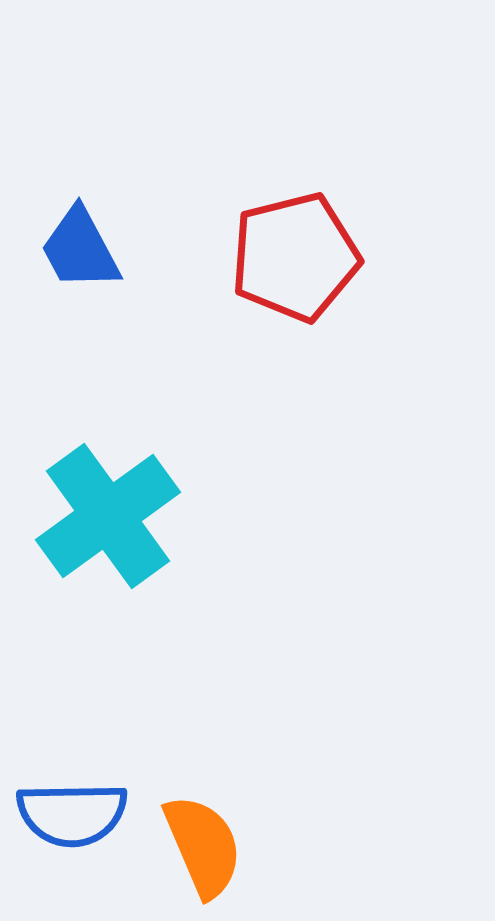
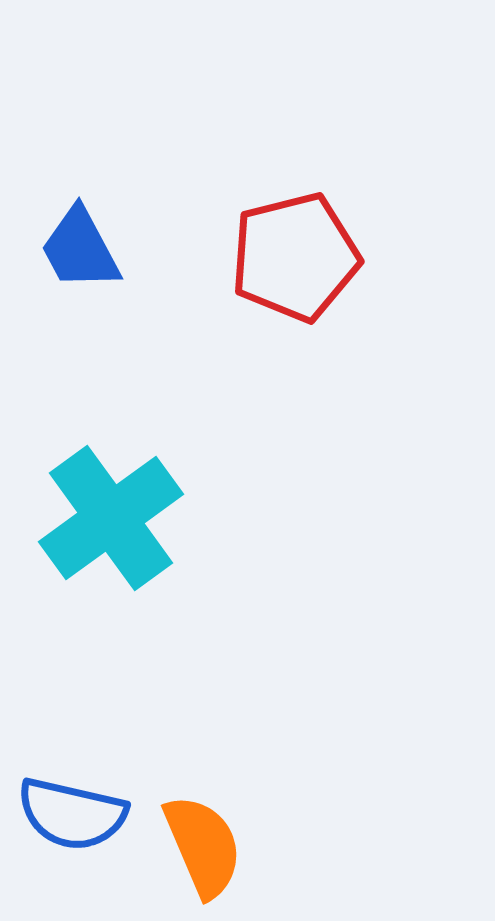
cyan cross: moved 3 px right, 2 px down
blue semicircle: rotated 14 degrees clockwise
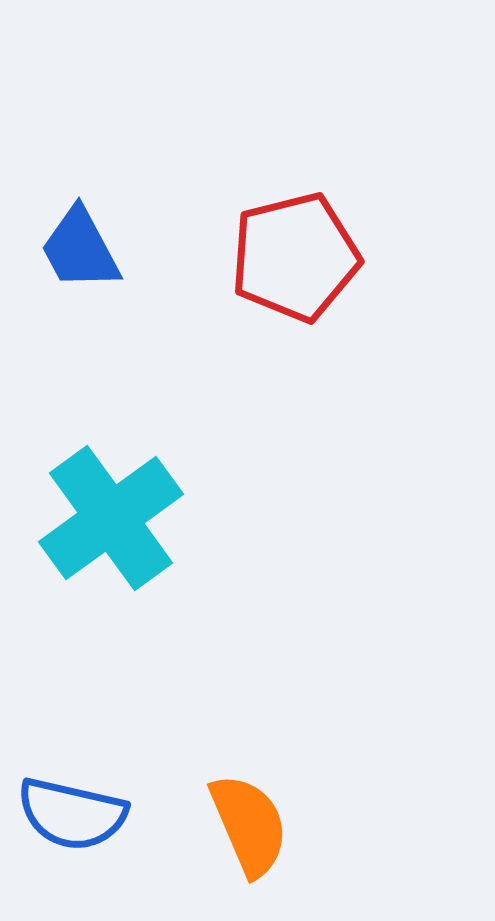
orange semicircle: moved 46 px right, 21 px up
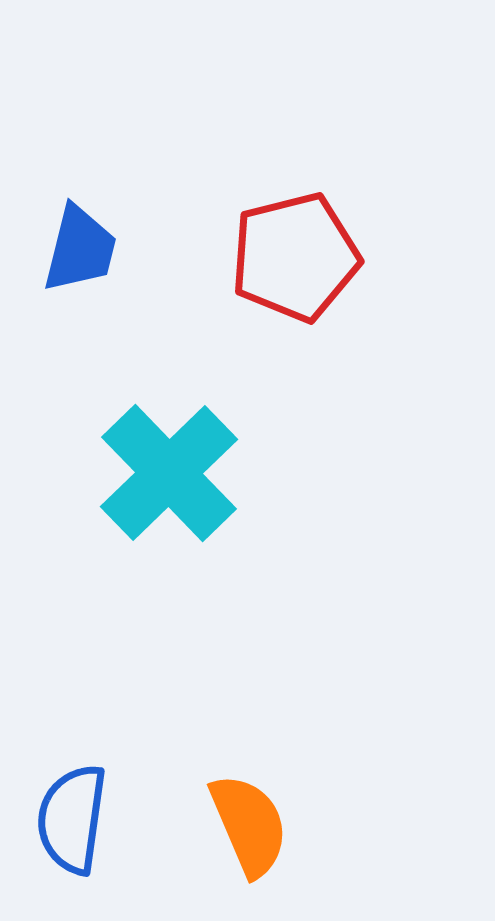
blue trapezoid: rotated 138 degrees counterclockwise
cyan cross: moved 58 px right, 45 px up; rotated 8 degrees counterclockwise
blue semicircle: moved 5 px down; rotated 85 degrees clockwise
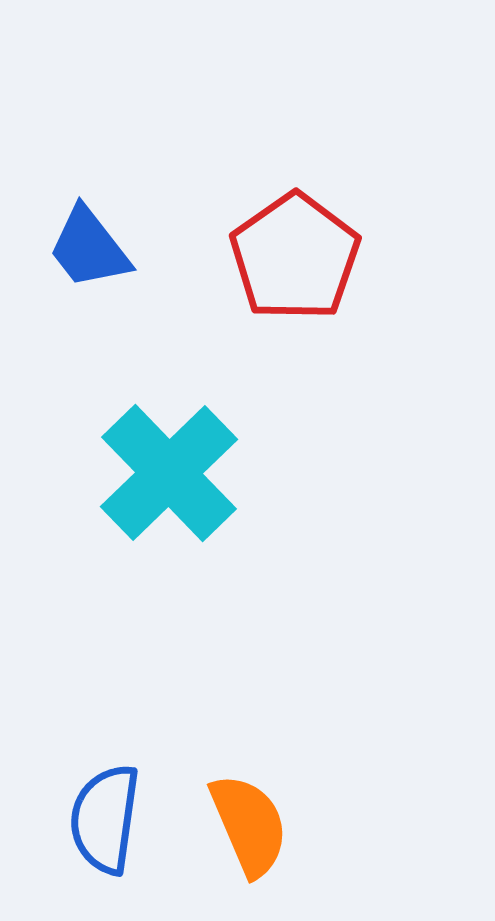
blue trapezoid: moved 9 px right, 1 px up; rotated 128 degrees clockwise
red pentagon: rotated 21 degrees counterclockwise
blue semicircle: moved 33 px right
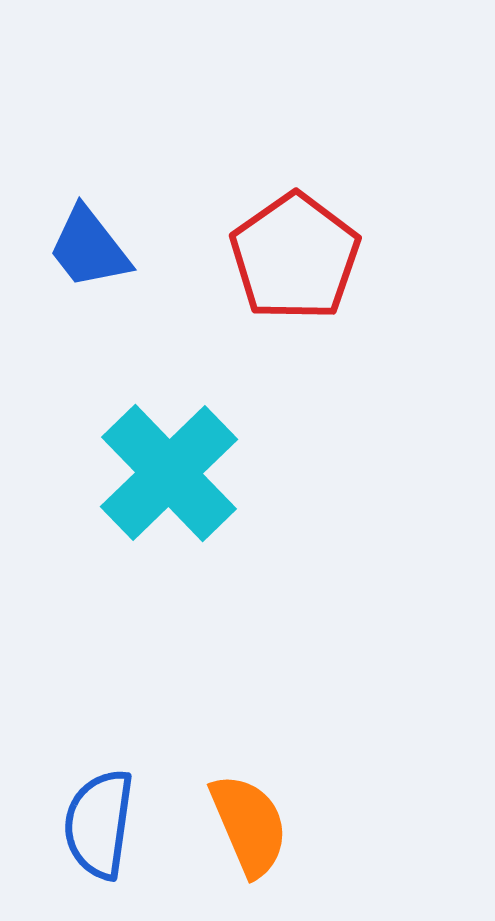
blue semicircle: moved 6 px left, 5 px down
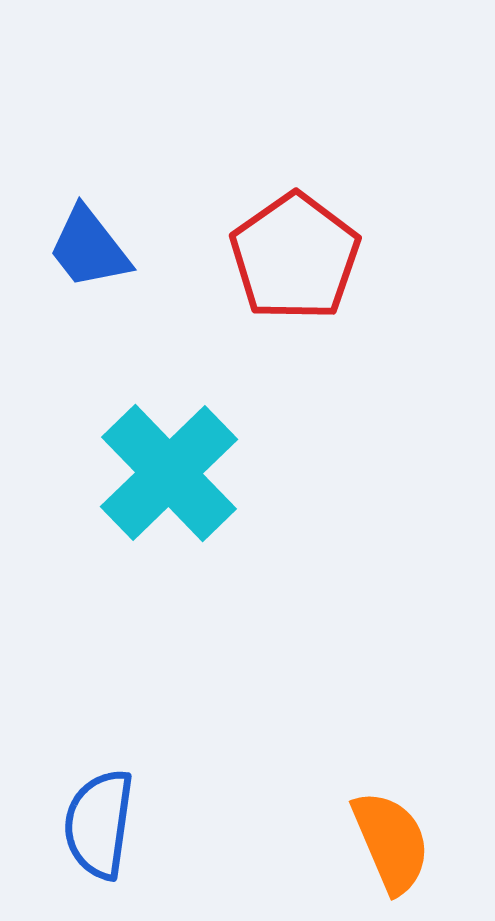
orange semicircle: moved 142 px right, 17 px down
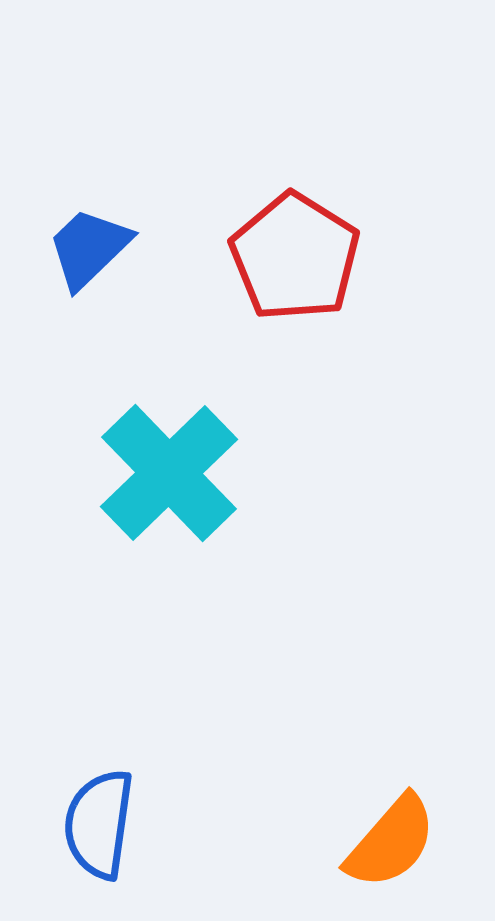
blue trapezoid: rotated 84 degrees clockwise
red pentagon: rotated 5 degrees counterclockwise
orange semicircle: rotated 64 degrees clockwise
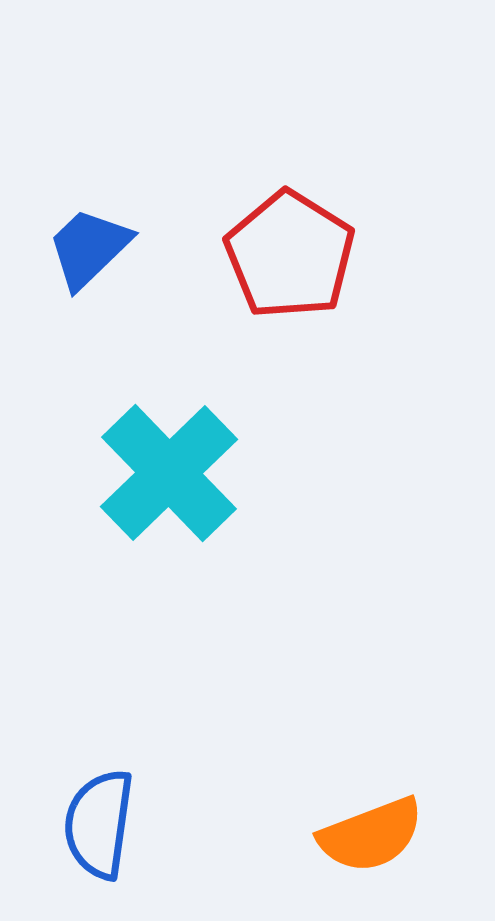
red pentagon: moved 5 px left, 2 px up
orange semicircle: moved 20 px left, 7 px up; rotated 28 degrees clockwise
